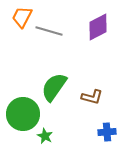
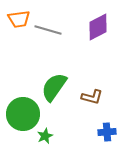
orange trapezoid: moved 3 px left, 2 px down; rotated 125 degrees counterclockwise
gray line: moved 1 px left, 1 px up
green star: rotated 21 degrees clockwise
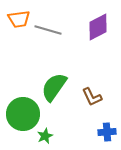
brown L-shape: rotated 50 degrees clockwise
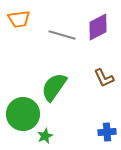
gray line: moved 14 px right, 5 px down
brown L-shape: moved 12 px right, 19 px up
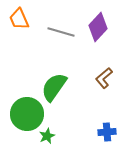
orange trapezoid: rotated 75 degrees clockwise
purple diamond: rotated 20 degrees counterclockwise
gray line: moved 1 px left, 3 px up
brown L-shape: rotated 75 degrees clockwise
green circle: moved 4 px right
green star: moved 2 px right
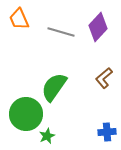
green circle: moved 1 px left
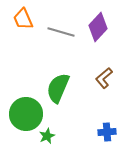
orange trapezoid: moved 4 px right
green semicircle: moved 4 px right, 1 px down; rotated 12 degrees counterclockwise
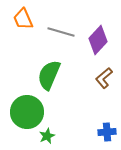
purple diamond: moved 13 px down
green semicircle: moved 9 px left, 13 px up
green circle: moved 1 px right, 2 px up
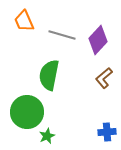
orange trapezoid: moved 1 px right, 2 px down
gray line: moved 1 px right, 3 px down
green semicircle: rotated 12 degrees counterclockwise
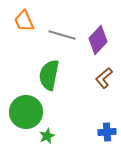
green circle: moved 1 px left
